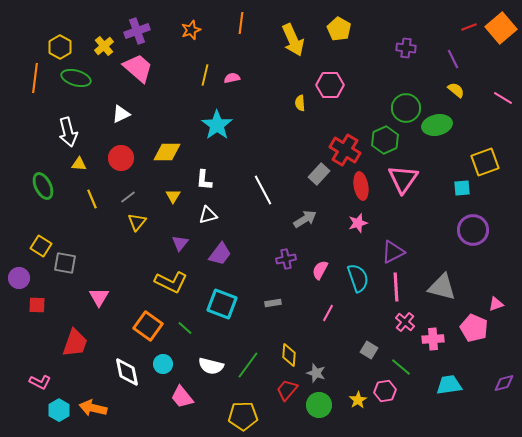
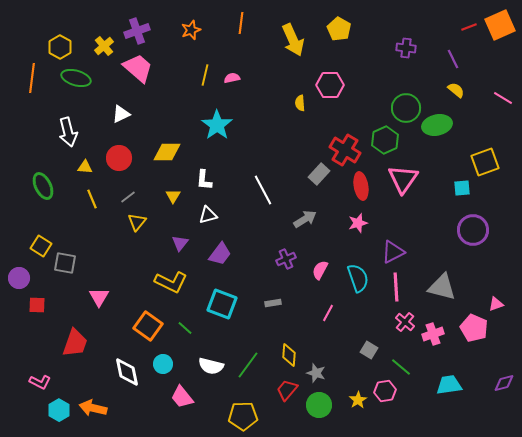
orange square at (501, 28): moved 1 px left, 3 px up; rotated 16 degrees clockwise
orange line at (35, 78): moved 3 px left
red circle at (121, 158): moved 2 px left
yellow triangle at (79, 164): moved 6 px right, 3 px down
purple cross at (286, 259): rotated 12 degrees counterclockwise
pink cross at (433, 339): moved 5 px up; rotated 15 degrees counterclockwise
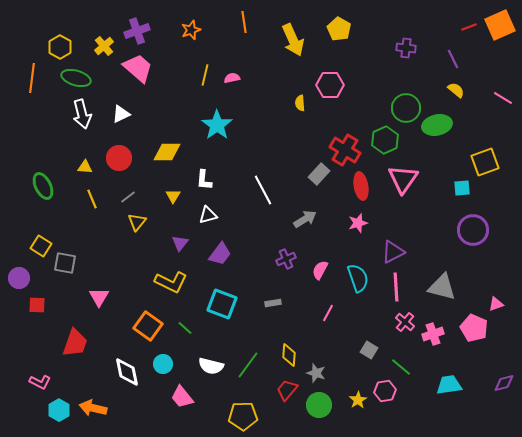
orange line at (241, 23): moved 3 px right, 1 px up; rotated 15 degrees counterclockwise
white arrow at (68, 132): moved 14 px right, 18 px up
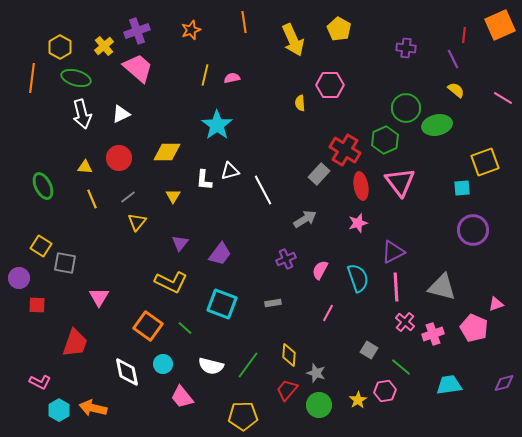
red line at (469, 27): moved 5 px left, 8 px down; rotated 63 degrees counterclockwise
pink triangle at (403, 179): moved 3 px left, 3 px down; rotated 12 degrees counterclockwise
white triangle at (208, 215): moved 22 px right, 44 px up
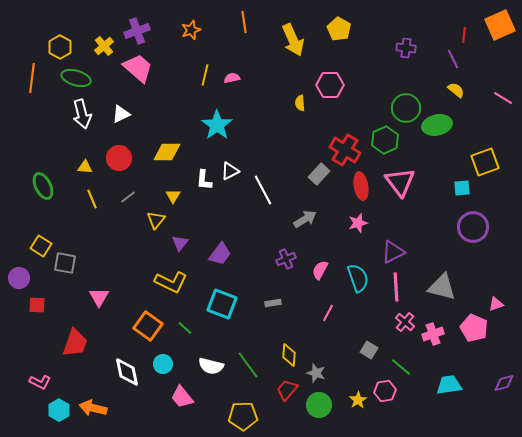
white triangle at (230, 171): rotated 12 degrees counterclockwise
yellow triangle at (137, 222): moved 19 px right, 2 px up
purple circle at (473, 230): moved 3 px up
green line at (248, 365): rotated 72 degrees counterclockwise
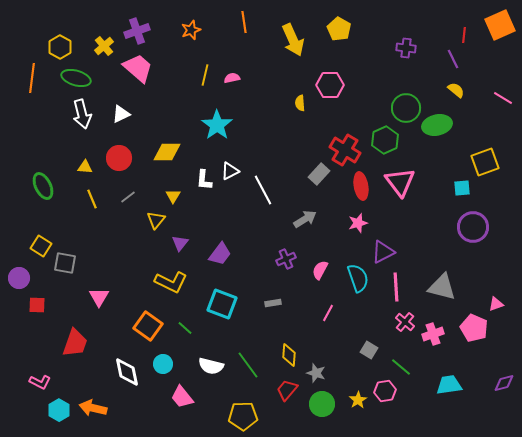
purple triangle at (393, 252): moved 10 px left
green circle at (319, 405): moved 3 px right, 1 px up
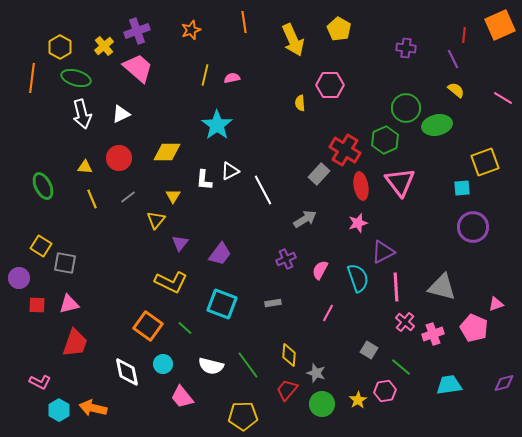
pink triangle at (99, 297): moved 30 px left, 7 px down; rotated 45 degrees clockwise
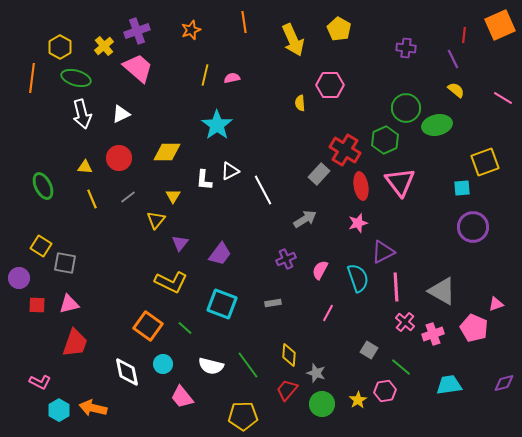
gray triangle at (442, 287): moved 4 px down; rotated 16 degrees clockwise
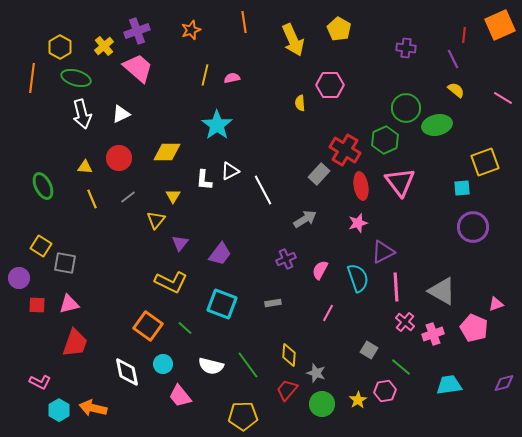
pink trapezoid at (182, 397): moved 2 px left, 1 px up
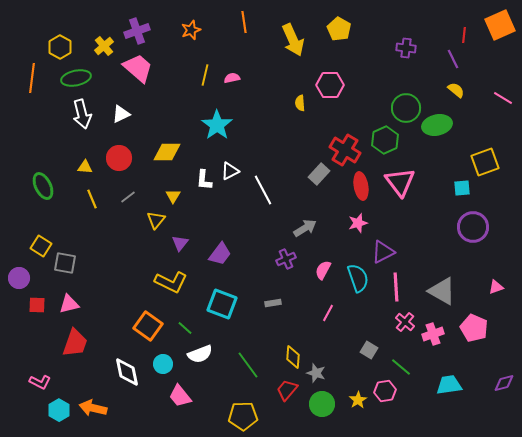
green ellipse at (76, 78): rotated 28 degrees counterclockwise
gray arrow at (305, 219): moved 9 px down
pink semicircle at (320, 270): moved 3 px right
pink triangle at (496, 304): moved 17 px up
yellow diamond at (289, 355): moved 4 px right, 2 px down
white semicircle at (211, 366): moved 11 px left, 12 px up; rotated 35 degrees counterclockwise
